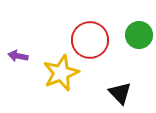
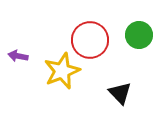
yellow star: moved 1 px right, 2 px up
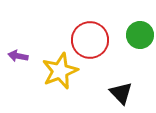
green circle: moved 1 px right
yellow star: moved 2 px left
black triangle: moved 1 px right
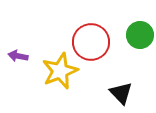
red circle: moved 1 px right, 2 px down
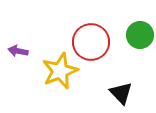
purple arrow: moved 5 px up
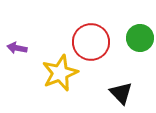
green circle: moved 3 px down
purple arrow: moved 1 px left, 3 px up
yellow star: moved 2 px down
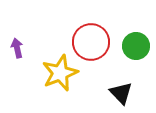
green circle: moved 4 px left, 8 px down
purple arrow: rotated 66 degrees clockwise
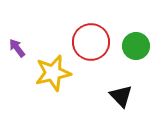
purple arrow: rotated 24 degrees counterclockwise
yellow star: moved 7 px left; rotated 9 degrees clockwise
black triangle: moved 3 px down
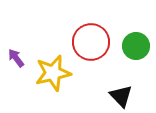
purple arrow: moved 1 px left, 10 px down
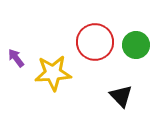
red circle: moved 4 px right
green circle: moved 1 px up
yellow star: rotated 9 degrees clockwise
